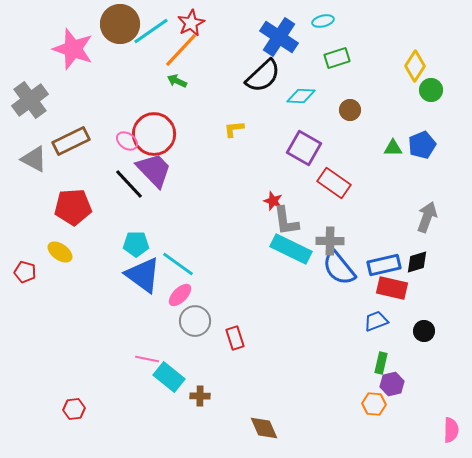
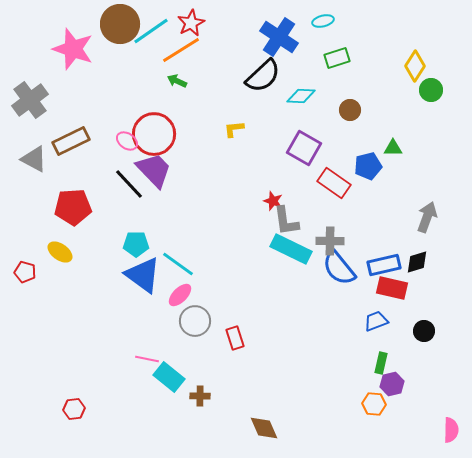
orange line at (181, 50): rotated 15 degrees clockwise
blue pentagon at (422, 145): moved 54 px left, 21 px down; rotated 8 degrees clockwise
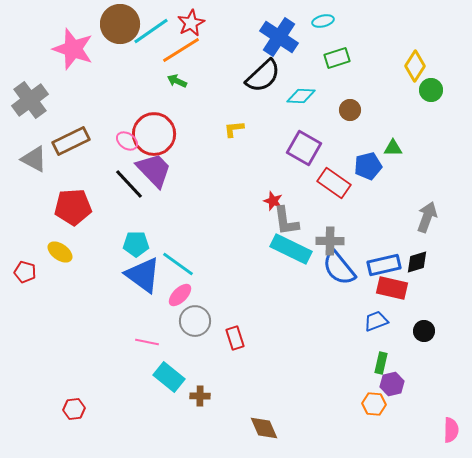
pink line at (147, 359): moved 17 px up
